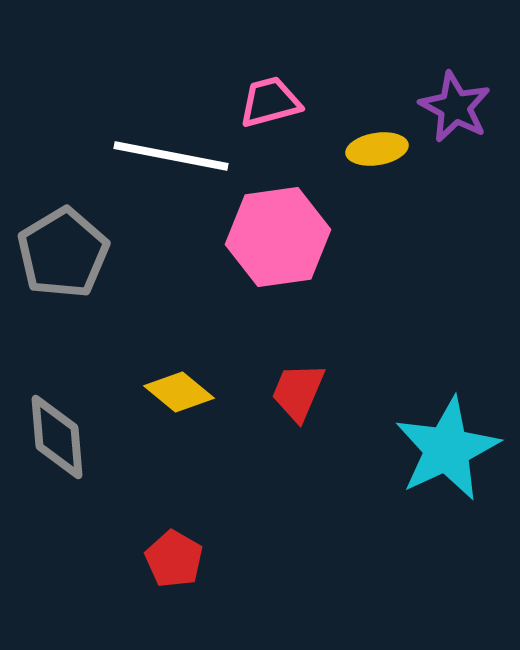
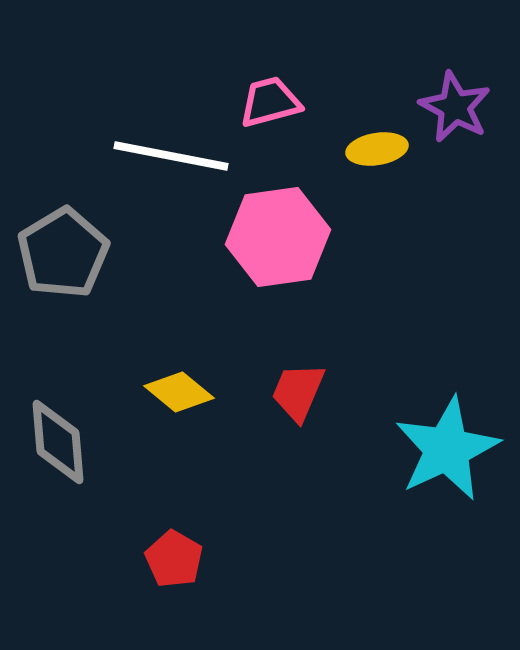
gray diamond: moved 1 px right, 5 px down
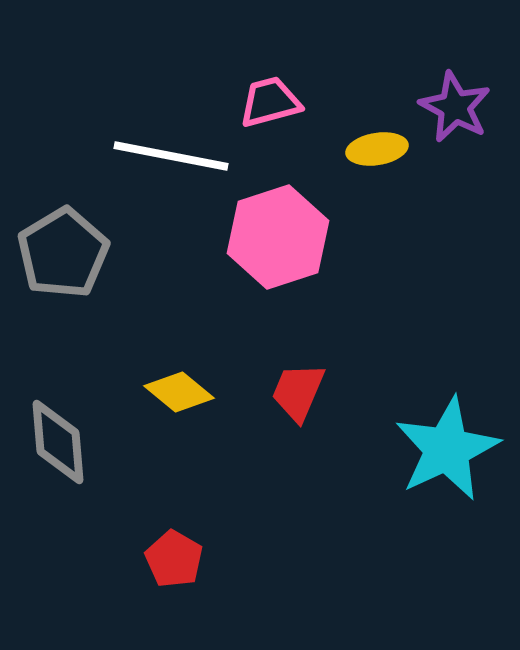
pink hexagon: rotated 10 degrees counterclockwise
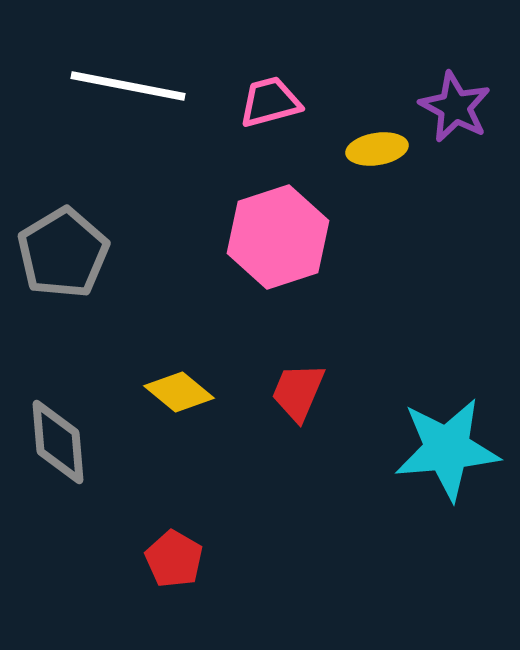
white line: moved 43 px left, 70 px up
cyan star: rotated 20 degrees clockwise
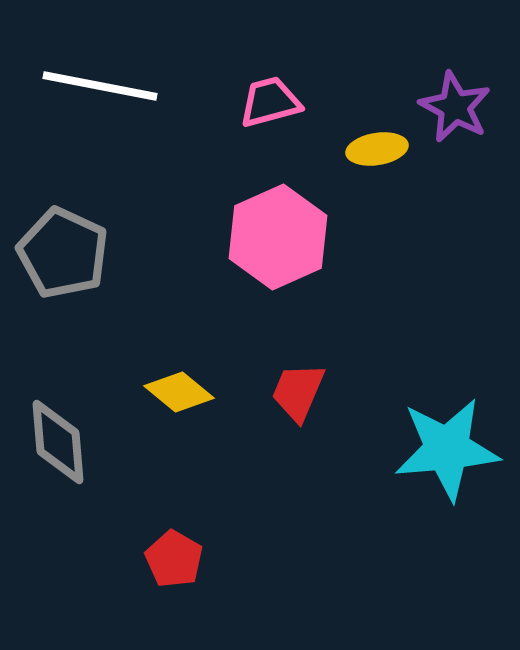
white line: moved 28 px left
pink hexagon: rotated 6 degrees counterclockwise
gray pentagon: rotated 16 degrees counterclockwise
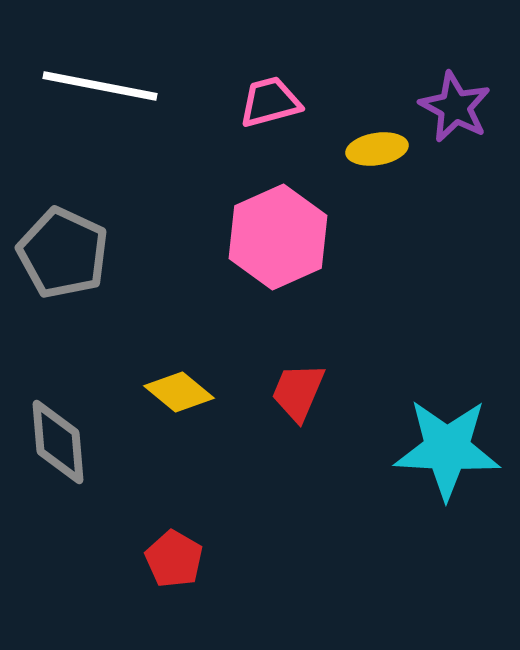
cyan star: rotated 8 degrees clockwise
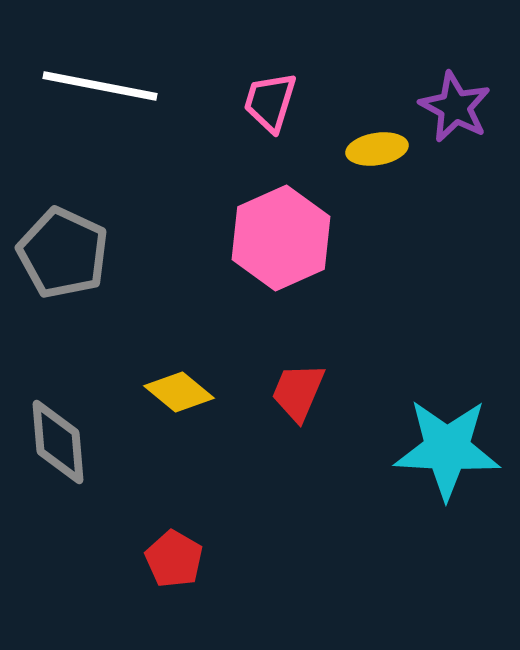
pink trapezoid: rotated 58 degrees counterclockwise
pink hexagon: moved 3 px right, 1 px down
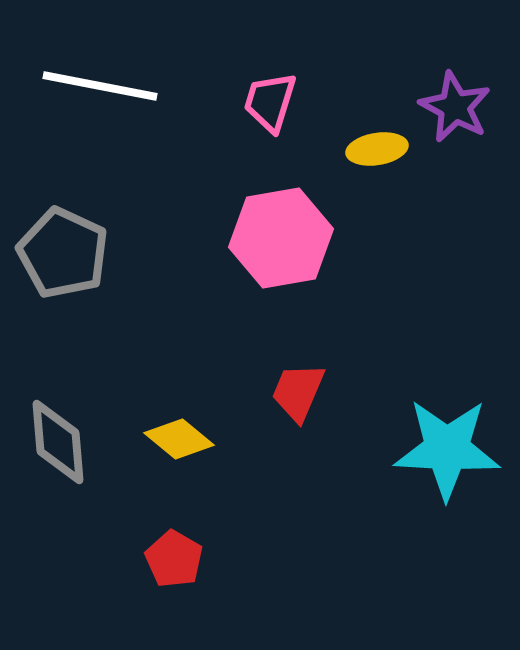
pink hexagon: rotated 14 degrees clockwise
yellow diamond: moved 47 px down
